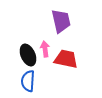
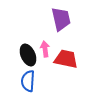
purple trapezoid: moved 2 px up
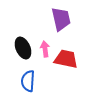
black ellipse: moved 5 px left, 7 px up
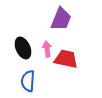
purple trapezoid: rotated 35 degrees clockwise
pink arrow: moved 2 px right
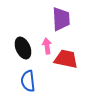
purple trapezoid: rotated 25 degrees counterclockwise
pink arrow: moved 3 px up
blue semicircle: rotated 10 degrees counterclockwise
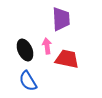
black ellipse: moved 2 px right, 2 px down
red trapezoid: moved 1 px right
blue semicircle: rotated 25 degrees counterclockwise
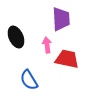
pink arrow: moved 1 px up
black ellipse: moved 9 px left, 13 px up
blue semicircle: moved 1 px right, 1 px up
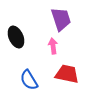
purple trapezoid: rotated 15 degrees counterclockwise
pink arrow: moved 6 px right, 1 px down
red trapezoid: moved 15 px down
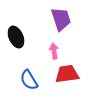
pink arrow: moved 1 px right, 5 px down
red trapezoid: rotated 20 degrees counterclockwise
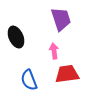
blue semicircle: rotated 10 degrees clockwise
